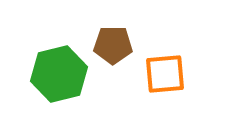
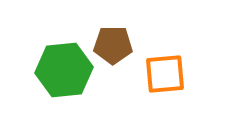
green hexagon: moved 5 px right, 4 px up; rotated 8 degrees clockwise
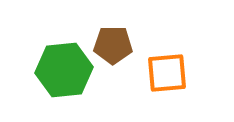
orange square: moved 2 px right, 1 px up
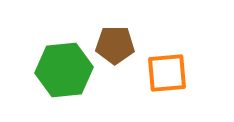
brown pentagon: moved 2 px right
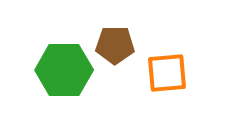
green hexagon: rotated 6 degrees clockwise
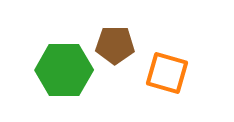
orange square: rotated 21 degrees clockwise
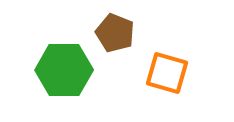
brown pentagon: moved 12 px up; rotated 21 degrees clockwise
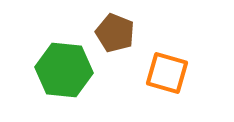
green hexagon: rotated 6 degrees clockwise
